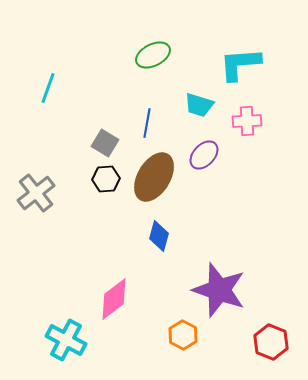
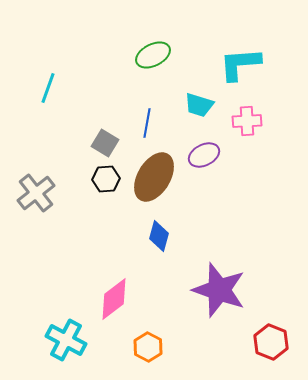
purple ellipse: rotated 20 degrees clockwise
orange hexagon: moved 35 px left, 12 px down
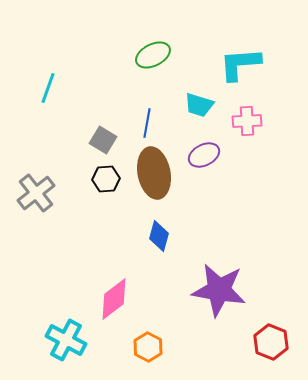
gray square: moved 2 px left, 3 px up
brown ellipse: moved 4 px up; rotated 42 degrees counterclockwise
purple star: rotated 10 degrees counterclockwise
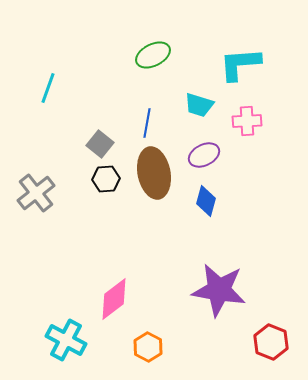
gray square: moved 3 px left, 4 px down; rotated 8 degrees clockwise
blue diamond: moved 47 px right, 35 px up
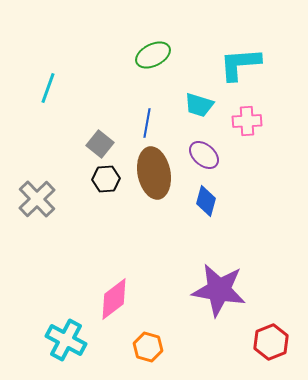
purple ellipse: rotated 68 degrees clockwise
gray cross: moved 1 px right, 6 px down; rotated 6 degrees counterclockwise
red hexagon: rotated 16 degrees clockwise
orange hexagon: rotated 12 degrees counterclockwise
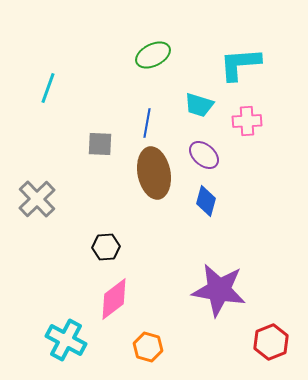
gray square: rotated 36 degrees counterclockwise
black hexagon: moved 68 px down
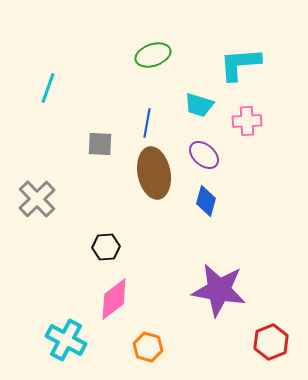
green ellipse: rotated 8 degrees clockwise
